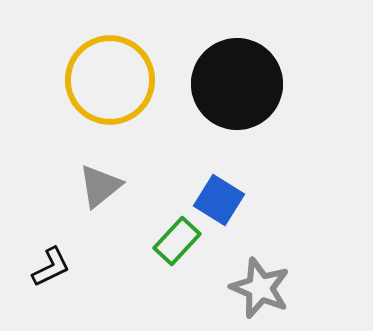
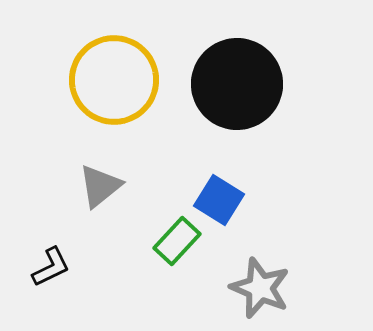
yellow circle: moved 4 px right
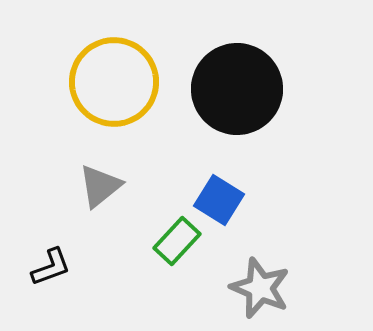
yellow circle: moved 2 px down
black circle: moved 5 px down
black L-shape: rotated 6 degrees clockwise
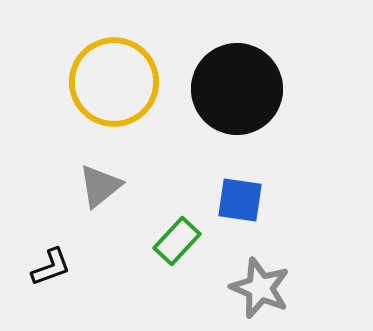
blue square: moved 21 px right; rotated 24 degrees counterclockwise
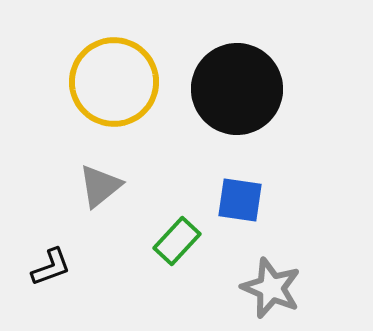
gray star: moved 11 px right
